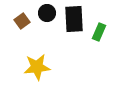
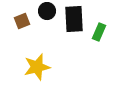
black circle: moved 2 px up
brown square: rotated 14 degrees clockwise
yellow star: rotated 8 degrees counterclockwise
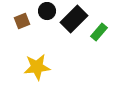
black rectangle: rotated 48 degrees clockwise
green rectangle: rotated 18 degrees clockwise
yellow star: rotated 8 degrees clockwise
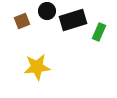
black rectangle: moved 1 px left, 1 px down; rotated 28 degrees clockwise
green rectangle: rotated 18 degrees counterclockwise
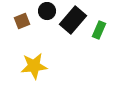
black rectangle: rotated 32 degrees counterclockwise
green rectangle: moved 2 px up
yellow star: moved 3 px left, 1 px up
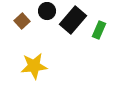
brown square: rotated 21 degrees counterclockwise
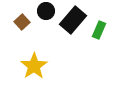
black circle: moved 1 px left
brown square: moved 1 px down
yellow star: rotated 28 degrees counterclockwise
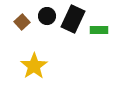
black circle: moved 1 px right, 5 px down
black rectangle: moved 1 px up; rotated 16 degrees counterclockwise
green rectangle: rotated 66 degrees clockwise
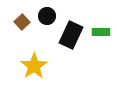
black rectangle: moved 2 px left, 16 px down
green rectangle: moved 2 px right, 2 px down
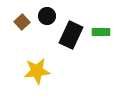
yellow star: moved 3 px right, 5 px down; rotated 28 degrees clockwise
